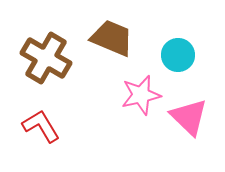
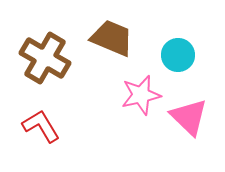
brown cross: moved 1 px left
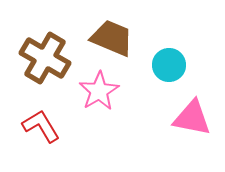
cyan circle: moved 9 px left, 10 px down
pink star: moved 42 px left, 4 px up; rotated 18 degrees counterclockwise
pink triangle: moved 3 px right, 1 px down; rotated 33 degrees counterclockwise
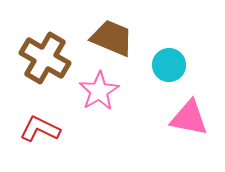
pink triangle: moved 3 px left
red L-shape: moved 1 px left, 3 px down; rotated 33 degrees counterclockwise
